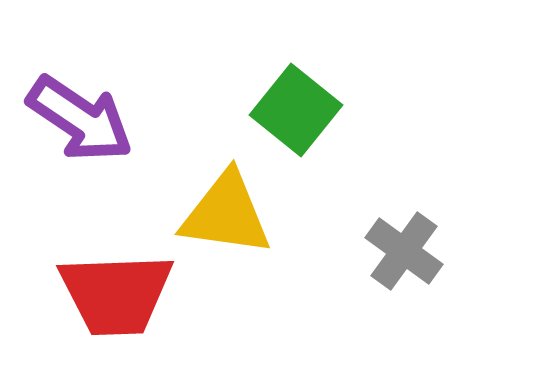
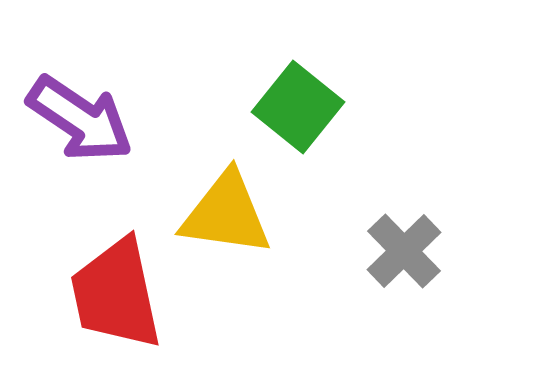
green square: moved 2 px right, 3 px up
gray cross: rotated 10 degrees clockwise
red trapezoid: rotated 80 degrees clockwise
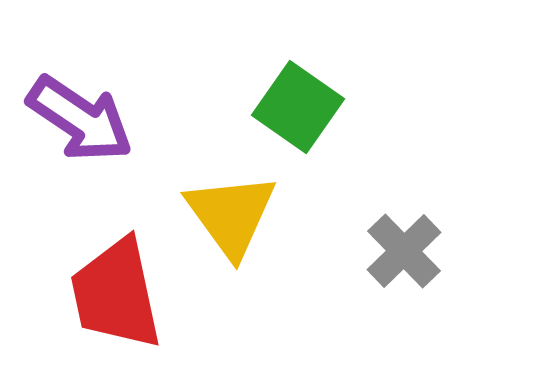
green square: rotated 4 degrees counterclockwise
yellow triangle: moved 5 px right, 1 px down; rotated 46 degrees clockwise
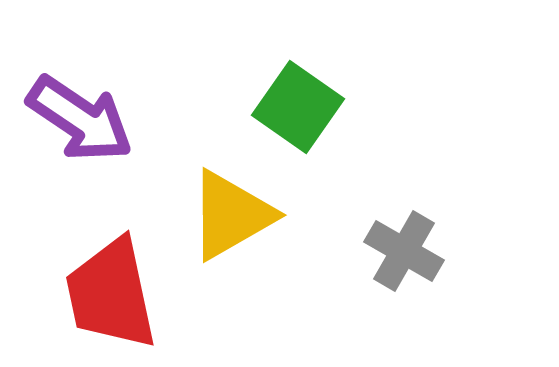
yellow triangle: rotated 36 degrees clockwise
gray cross: rotated 16 degrees counterclockwise
red trapezoid: moved 5 px left
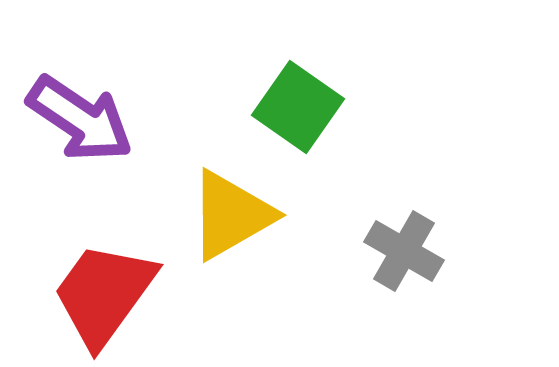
red trapezoid: moved 7 px left; rotated 48 degrees clockwise
